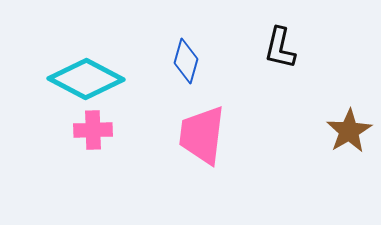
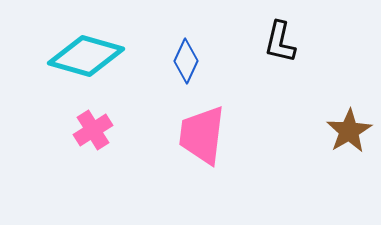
black L-shape: moved 6 px up
blue diamond: rotated 9 degrees clockwise
cyan diamond: moved 23 px up; rotated 12 degrees counterclockwise
pink cross: rotated 30 degrees counterclockwise
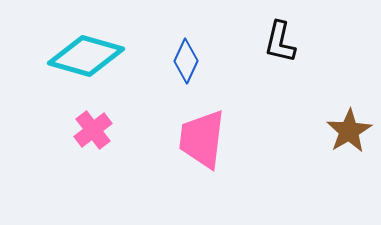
pink cross: rotated 6 degrees counterclockwise
pink trapezoid: moved 4 px down
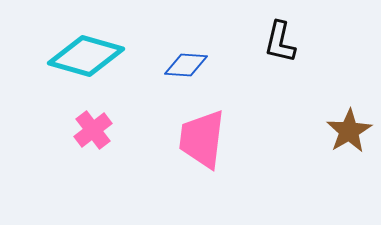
blue diamond: moved 4 px down; rotated 69 degrees clockwise
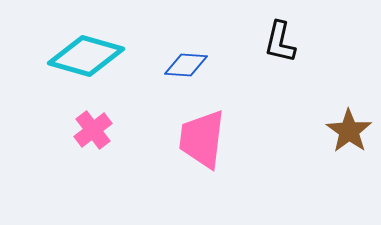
brown star: rotated 6 degrees counterclockwise
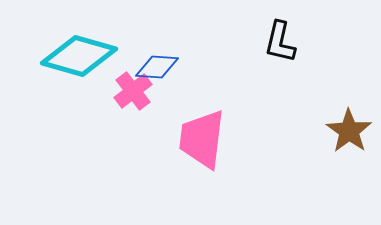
cyan diamond: moved 7 px left
blue diamond: moved 29 px left, 2 px down
pink cross: moved 40 px right, 39 px up
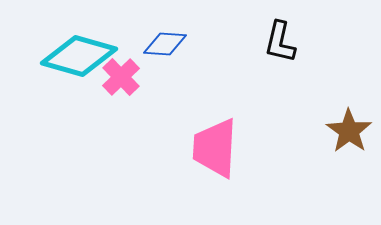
blue diamond: moved 8 px right, 23 px up
pink cross: moved 12 px left, 14 px up; rotated 6 degrees counterclockwise
pink trapezoid: moved 13 px right, 9 px down; rotated 4 degrees counterclockwise
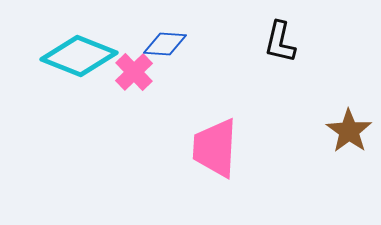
cyan diamond: rotated 6 degrees clockwise
pink cross: moved 13 px right, 5 px up
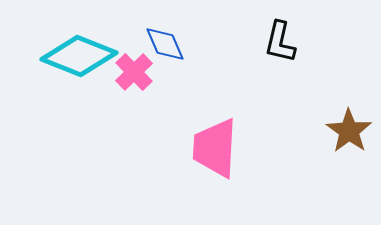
blue diamond: rotated 63 degrees clockwise
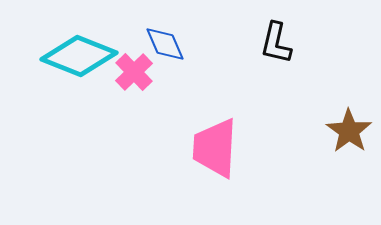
black L-shape: moved 4 px left, 1 px down
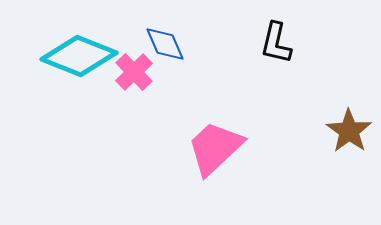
pink trapezoid: rotated 44 degrees clockwise
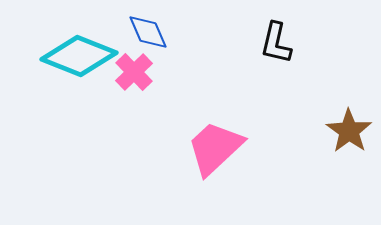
blue diamond: moved 17 px left, 12 px up
